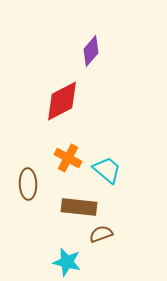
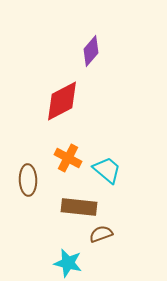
brown ellipse: moved 4 px up
cyan star: moved 1 px right, 1 px down
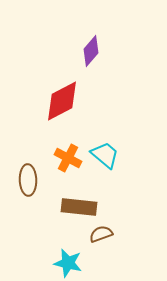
cyan trapezoid: moved 2 px left, 15 px up
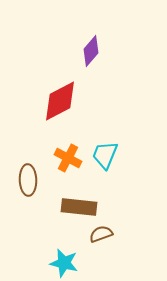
red diamond: moved 2 px left
cyan trapezoid: rotated 108 degrees counterclockwise
cyan star: moved 4 px left
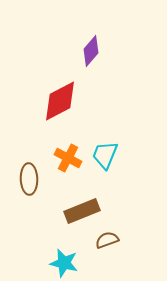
brown ellipse: moved 1 px right, 1 px up
brown rectangle: moved 3 px right, 4 px down; rotated 28 degrees counterclockwise
brown semicircle: moved 6 px right, 6 px down
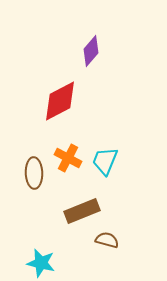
cyan trapezoid: moved 6 px down
brown ellipse: moved 5 px right, 6 px up
brown semicircle: rotated 35 degrees clockwise
cyan star: moved 23 px left
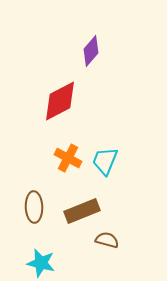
brown ellipse: moved 34 px down
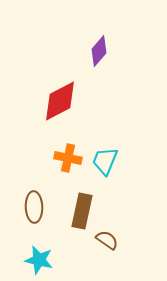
purple diamond: moved 8 px right
orange cross: rotated 16 degrees counterclockwise
brown rectangle: rotated 56 degrees counterclockwise
brown semicircle: rotated 20 degrees clockwise
cyan star: moved 2 px left, 3 px up
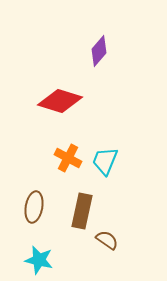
red diamond: rotated 45 degrees clockwise
orange cross: rotated 16 degrees clockwise
brown ellipse: rotated 12 degrees clockwise
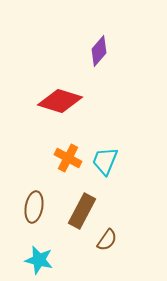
brown rectangle: rotated 16 degrees clockwise
brown semicircle: rotated 90 degrees clockwise
